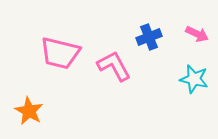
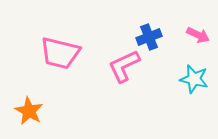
pink arrow: moved 1 px right, 1 px down
pink L-shape: moved 10 px right; rotated 87 degrees counterclockwise
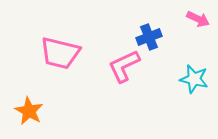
pink arrow: moved 16 px up
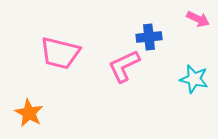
blue cross: rotated 15 degrees clockwise
orange star: moved 2 px down
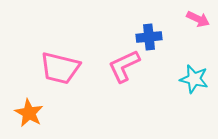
pink trapezoid: moved 15 px down
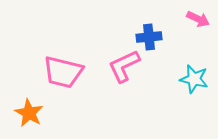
pink trapezoid: moved 3 px right, 4 px down
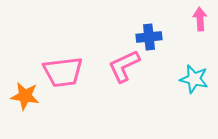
pink arrow: moved 2 px right; rotated 120 degrees counterclockwise
pink trapezoid: rotated 21 degrees counterclockwise
orange star: moved 4 px left, 17 px up; rotated 20 degrees counterclockwise
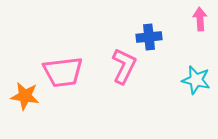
pink L-shape: rotated 141 degrees clockwise
cyan star: moved 2 px right, 1 px down
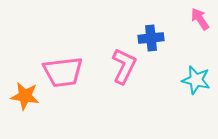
pink arrow: rotated 30 degrees counterclockwise
blue cross: moved 2 px right, 1 px down
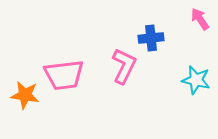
pink trapezoid: moved 1 px right, 3 px down
orange star: moved 1 px up
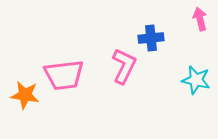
pink arrow: rotated 20 degrees clockwise
